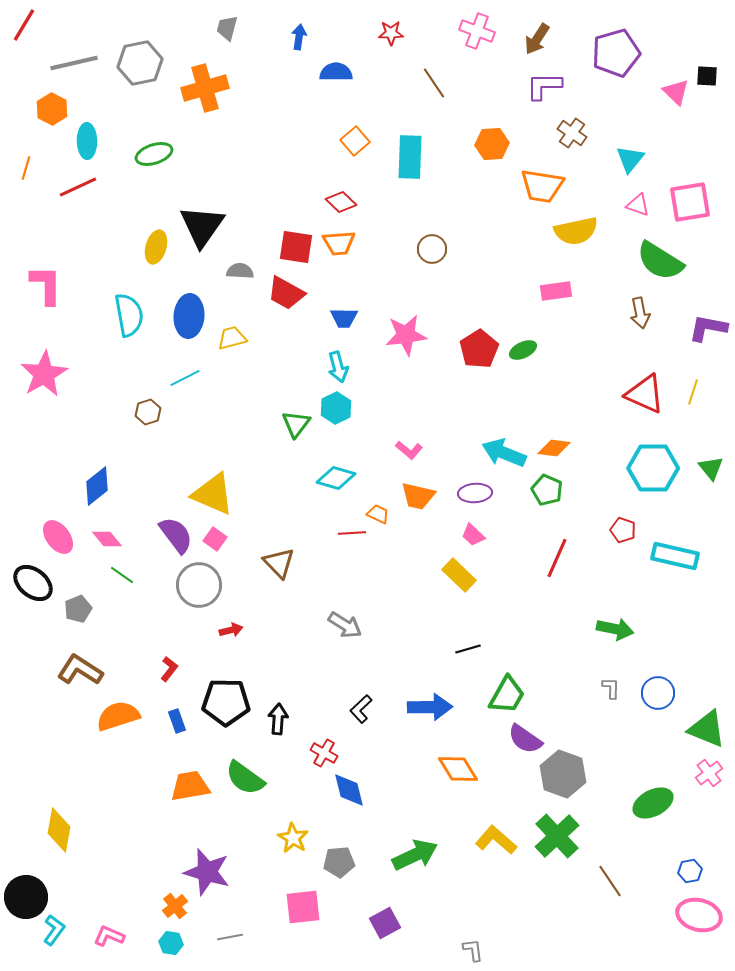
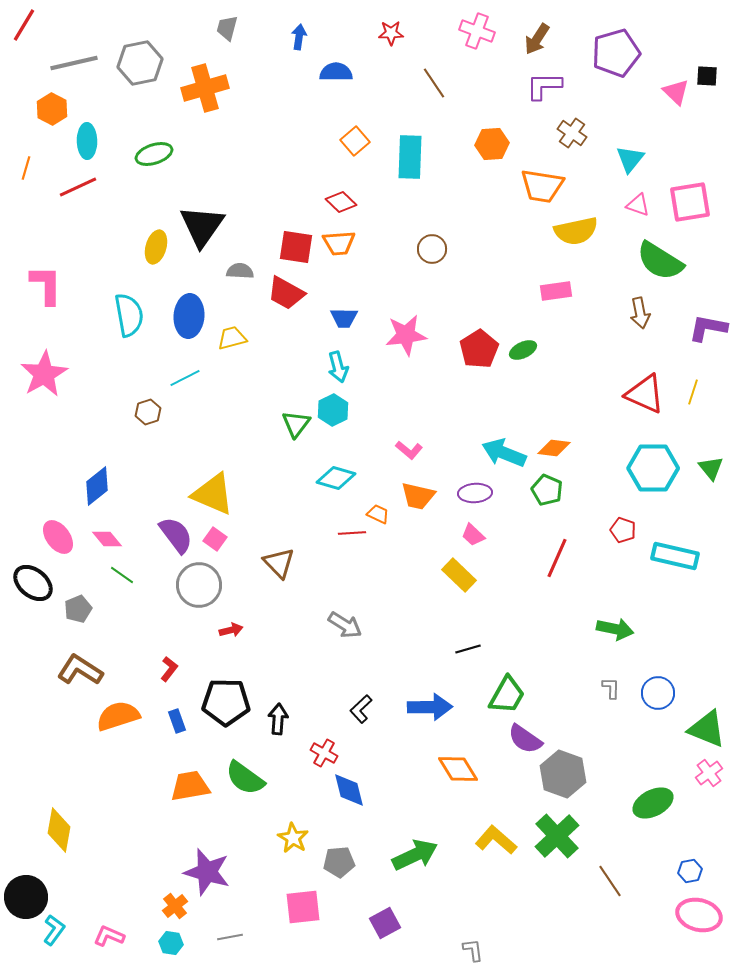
cyan hexagon at (336, 408): moved 3 px left, 2 px down
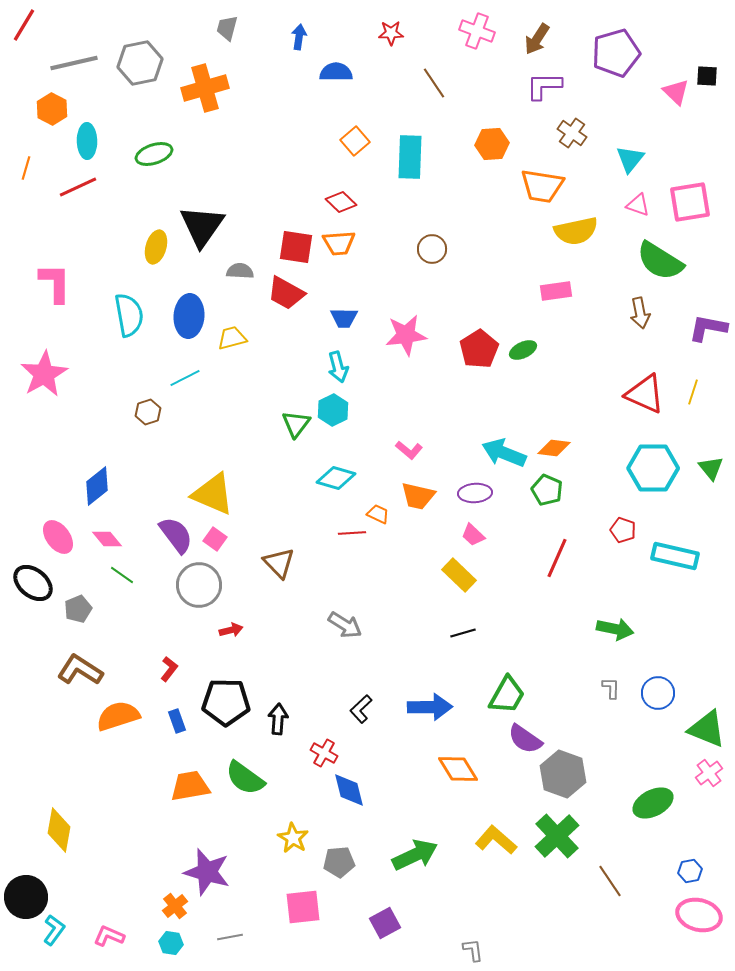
pink L-shape at (46, 285): moved 9 px right, 2 px up
black line at (468, 649): moved 5 px left, 16 px up
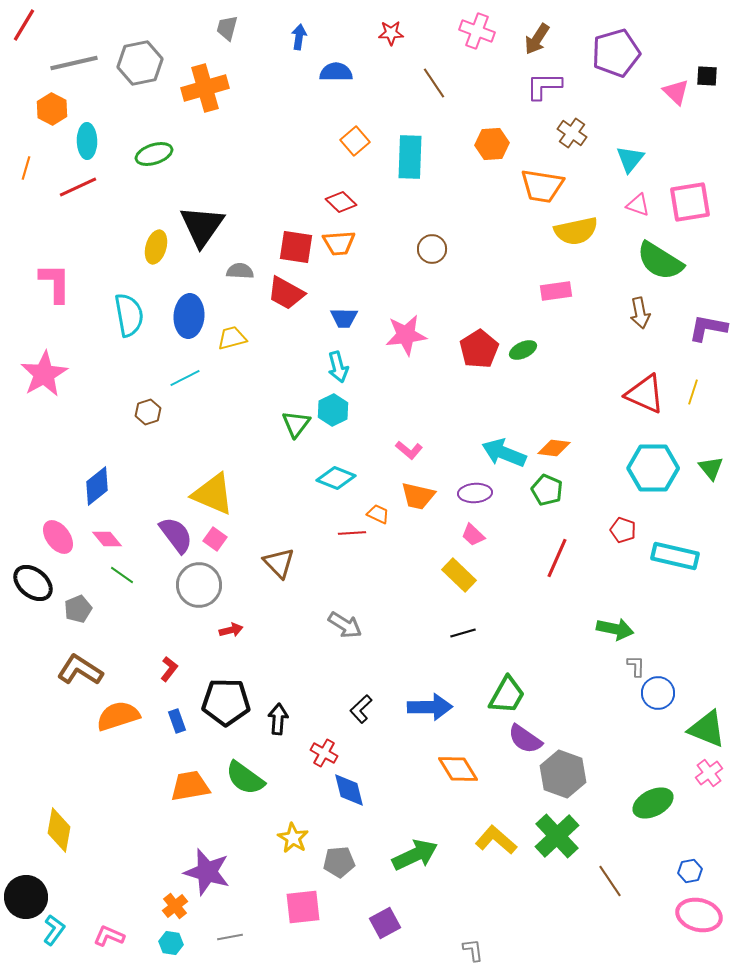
cyan diamond at (336, 478): rotated 6 degrees clockwise
gray L-shape at (611, 688): moved 25 px right, 22 px up
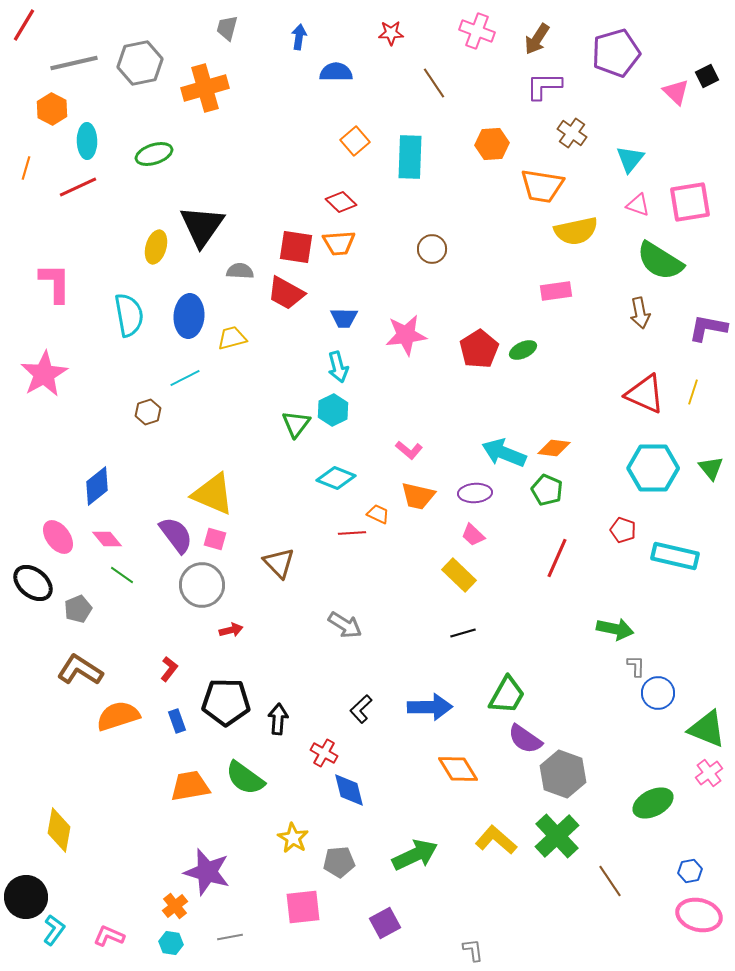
black square at (707, 76): rotated 30 degrees counterclockwise
pink square at (215, 539): rotated 20 degrees counterclockwise
gray circle at (199, 585): moved 3 px right
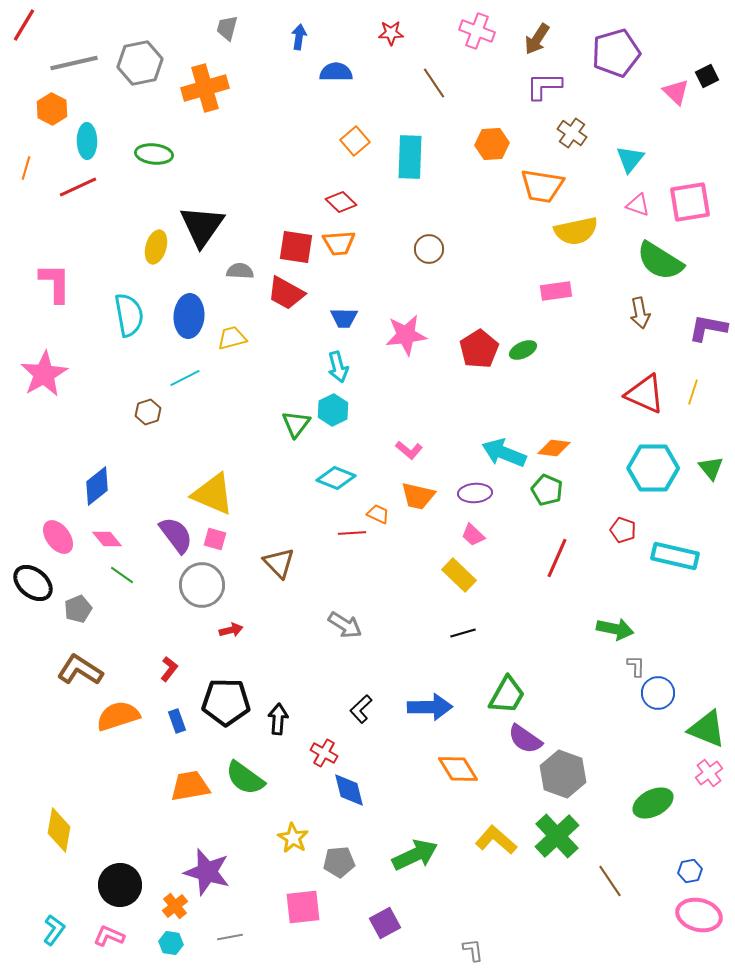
green ellipse at (154, 154): rotated 24 degrees clockwise
brown circle at (432, 249): moved 3 px left
black circle at (26, 897): moved 94 px right, 12 px up
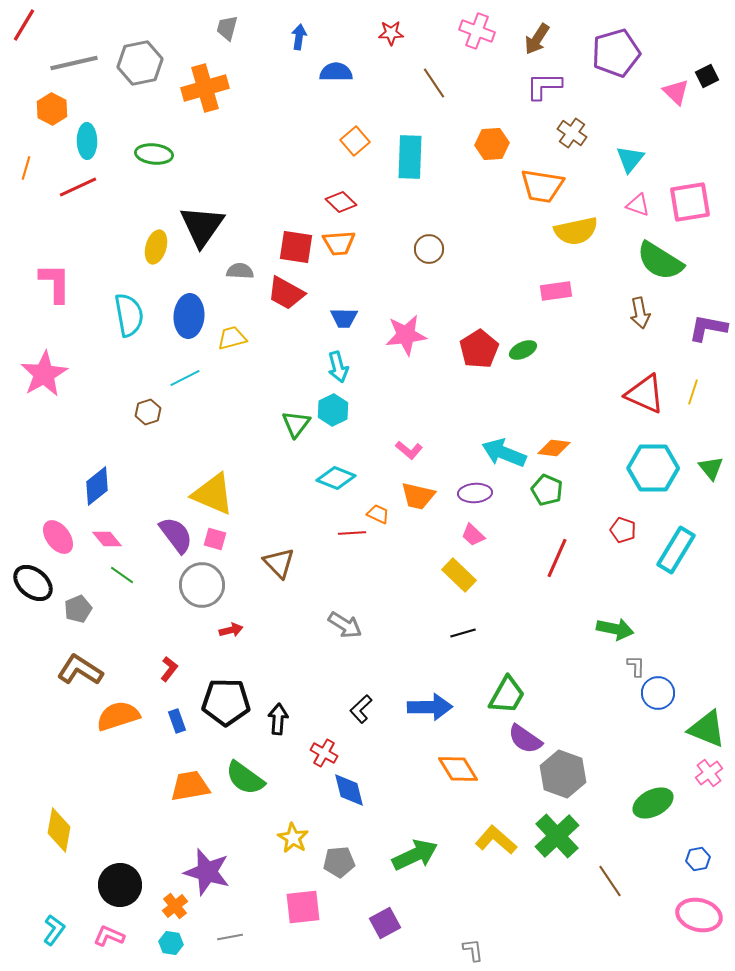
cyan rectangle at (675, 556): moved 1 px right, 6 px up; rotated 72 degrees counterclockwise
blue hexagon at (690, 871): moved 8 px right, 12 px up
